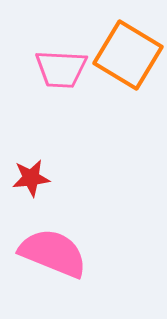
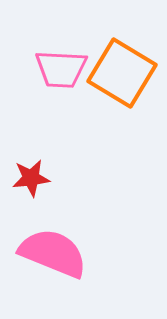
orange square: moved 6 px left, 18 px down
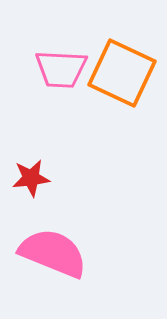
orange square: rotated 6 degrees counterclockwise
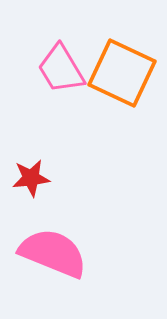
pink trapezoid: rotated 56 degrees clockwise
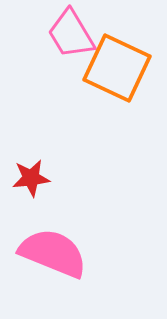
pink trapezoid: moved 10 px right, 35 px up
orange square: moved 5 px left, 5 px up
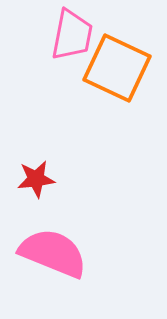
pink trapezoid: moved 1 px right, 1 px down; rotated 138 degrees counterclockwise
red star: moved 5 px right, 1 px down
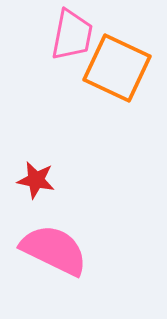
red star: moved 1 px down; rotated 18 degrees clockwise
pink semicircle: moved 1 px right, 3 px up; rotated 4 degrees clockwise
